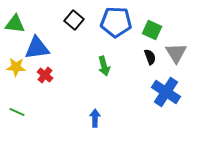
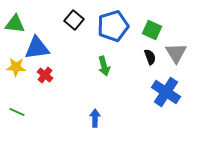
blue pentagon: moved 3 px left, 4 px down; rotated 20 degrees counterclockwise
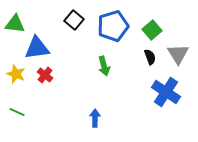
green square: rotated 24 degrees clockwise
gray triangle: moved 2 px right, 1 px down
yellow star: moved 7 px down; rotated 18 degrees clockwise
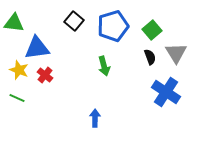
black square: moved 1 px down
green triangle: moved 1 px left, 1 px up
gray triangle: moved 2 px left, 1 px up
yellow star: moved 3 px right, 4 px up
green line: moved 14 px up
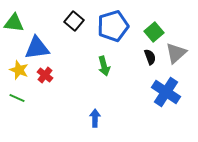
green square: moved 2 px right, 2 px down
gray triangle: rotated 20 degrees clockwise
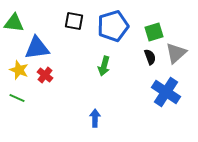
black square: rotated 30 degrees counterclockwise
green square: rotated 24 degrees clockwise
green arrow: rotated 30 degrees clockwise
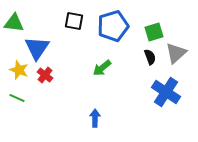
blue triangle: rotated 48 degrees counterclockwise
green arrow: moved 2 px left, 2 px down; rotated 36 degrees clockwise
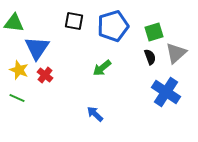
blue arrow: moved 4 px up; rotated 48 degrees counterclockwise
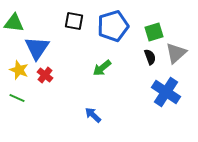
blue arrow: moved 2 px left, 1 px down
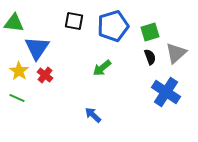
green square: moved 4 px left
yellow star: moved 1 px down; rotated 12 degrees clockwise
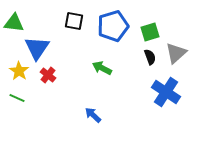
green arrow: rotated 66 degrees clockwise
red cross: moved 3 px right
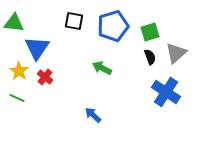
red cross: moved 3 px left, 2 px down
